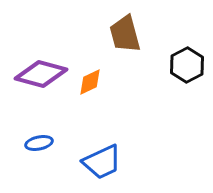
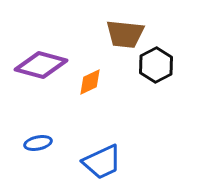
brown trapezoid: rotated 69 degrees counterclockwise
black hexagon: moved 31 px left
purple diamond: moved 9 px up
blue ellipse: moved 1 px left
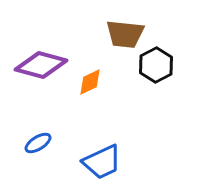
blue ellipse: rotated 20 degrees counterclockwise
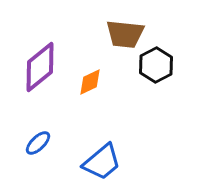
purple diamond: moved 1 px left, 2 px down; rotated 54 degrees counterclockwise
blue ellipse: rotated 12 degrees counterclockwise
blue trapezoid: rotated 15 degrees counterclockwise
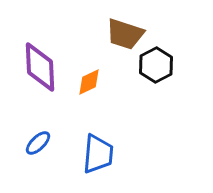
brown trapezoid: rotated 12 degrees clockwise
purple diamond: rotated 54 degrees counterclockwise
orange diamond: moved 1 px left
blue trapezoid: moved 4 px left, 8 px up; rotated 45 degrees counterclockwise
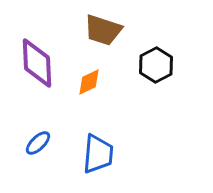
brown trapezoid: moved 22 px left, 4 px up
purple diamond: moved 3 px left, 4 px up
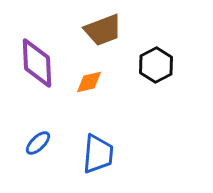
brown trapezoid: rotated 39 degrees counterclockwise
orange diamond: rotated 12 degrees clockwise
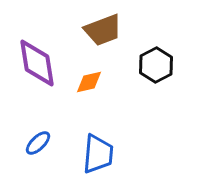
purple diamond: rotated 6 degrees counterclockwise
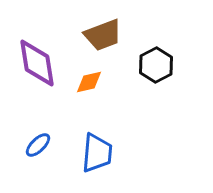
brown trapezoid: moved 5 px down
blue ellipse: moved 2 px down
blue trapezoid: moved 1 px left, 1 px up
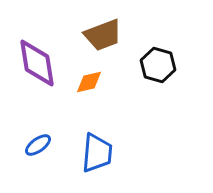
black hexagon: moved 2 px right; rotated 16 degrees counterclockwise
blue ellipse: rotated 8 degrees clockwise
